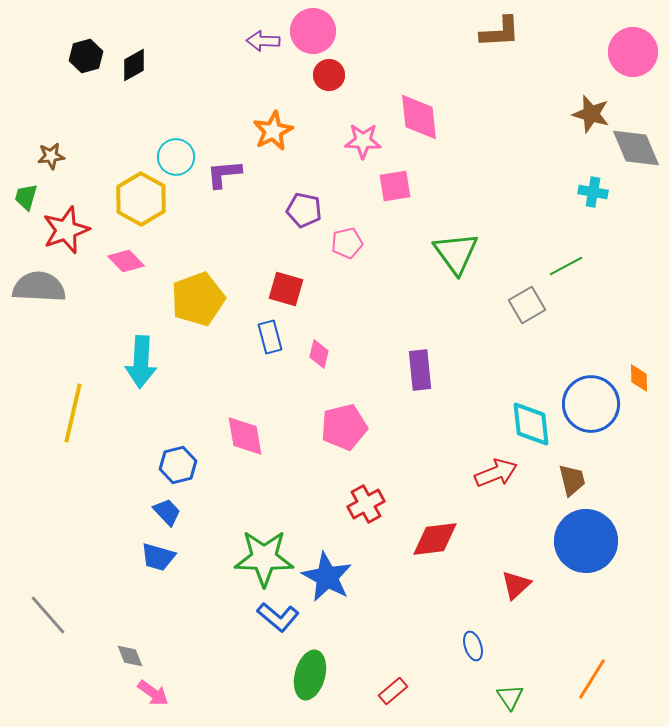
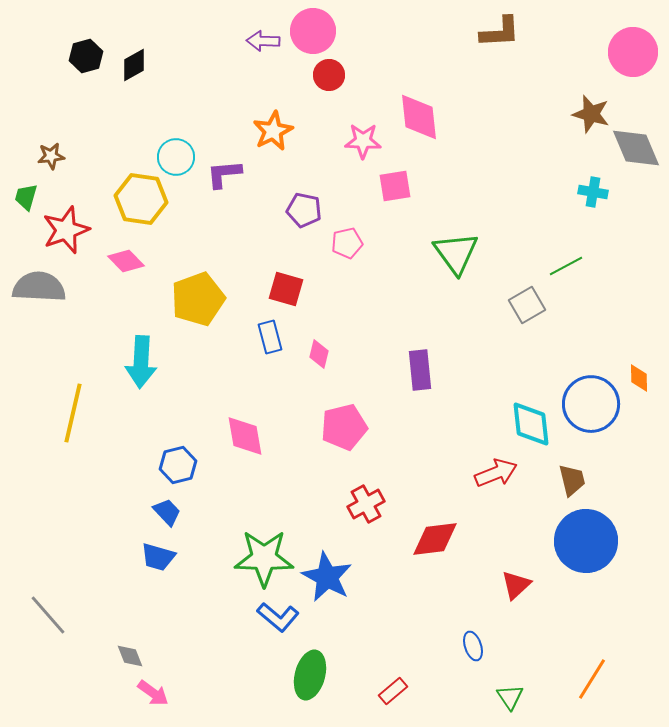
yellow hexagon at (141, 199): rotated 21 degrees counterclockwise
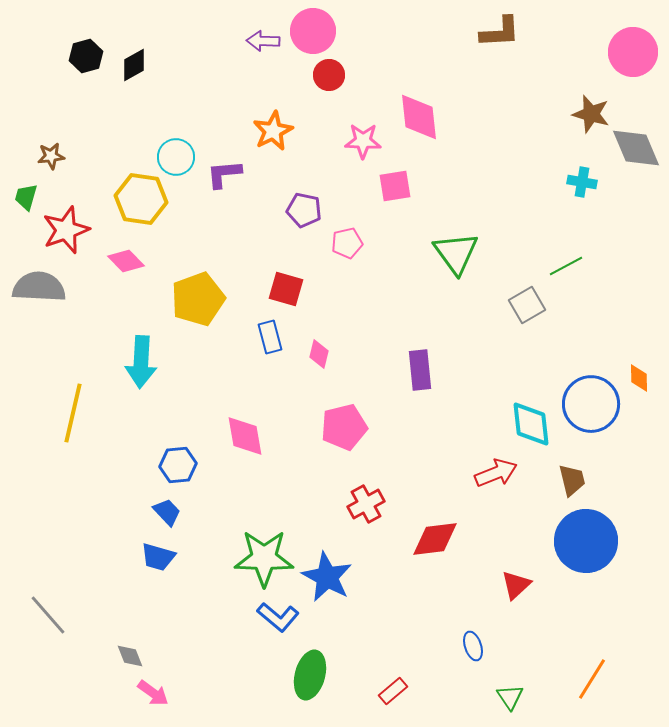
cyan cross at (593, 192): moved 11 px left, 10 px up
blue hexagon at (178, 465): rotated 9 degrees clockwise
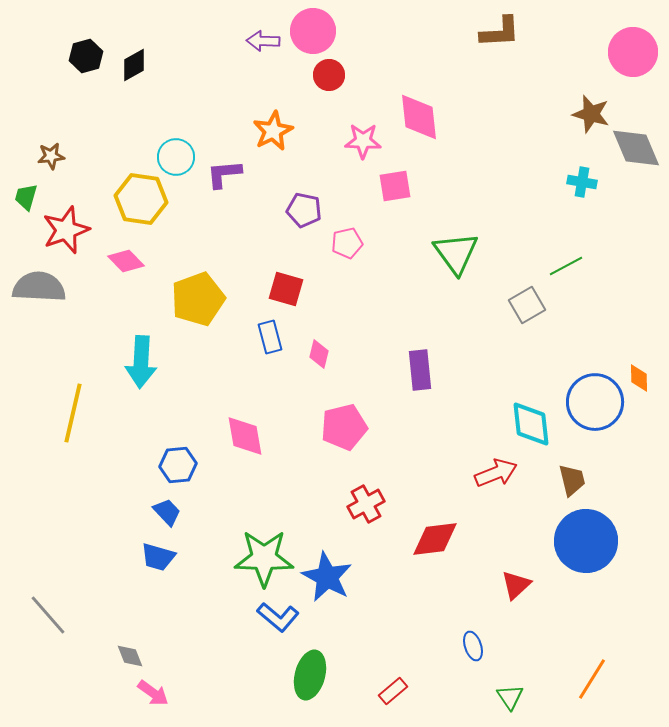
blue circle at (591, 404): moved 4 px right, 2 px up
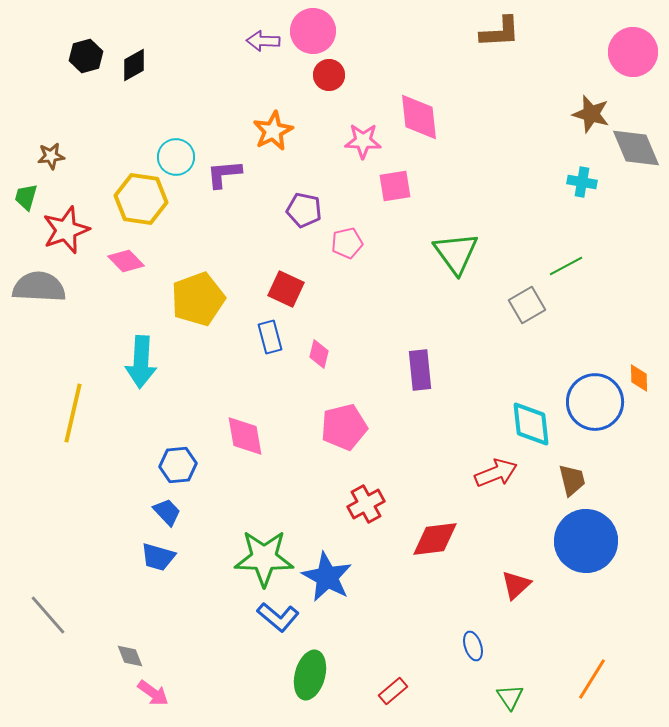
red square at (286, 289): rotated 9 degrees clockwise
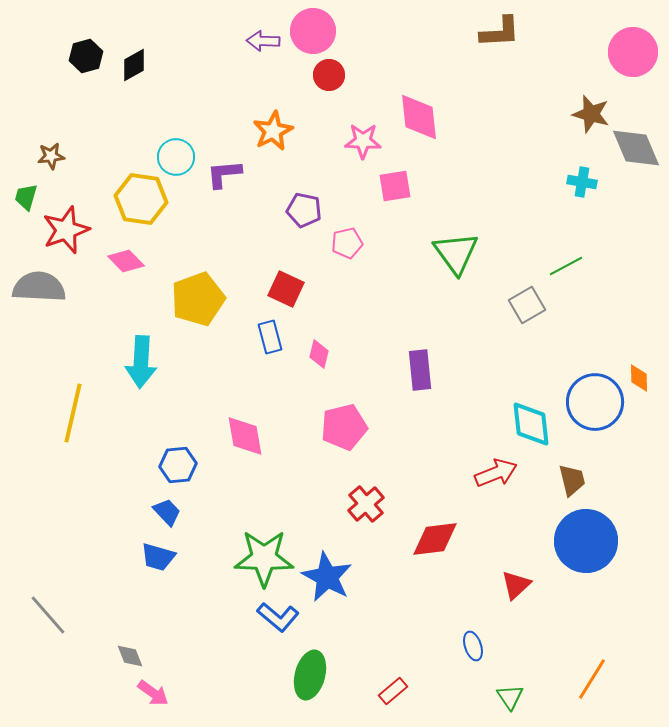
red cross at (366, 504): rotated 12 degrees counterclockwise
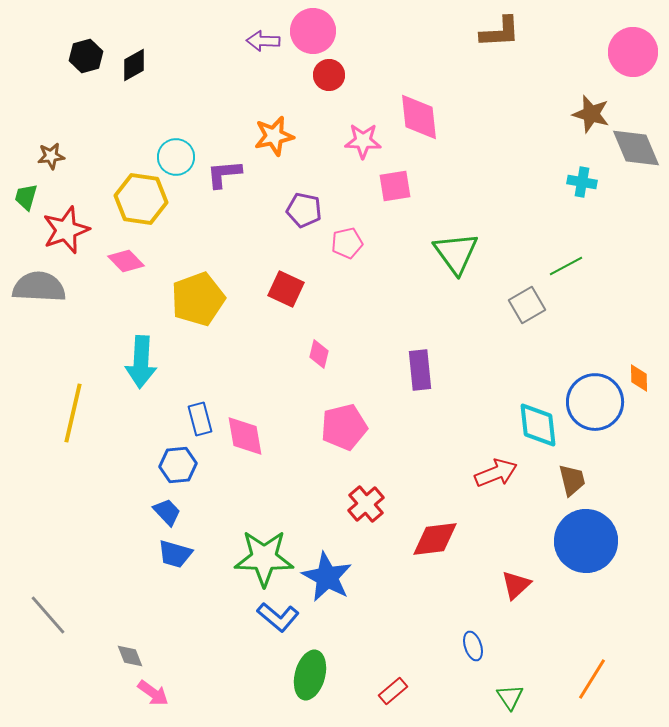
orange star at (273, 131): moved 1 px right, 5 px down; rotated 15 degrees clockwise
blue rectangle at (270, 337): moved 70 px left, 82 px down
cyan diamond at (531, 424): moved 7 px right, 1 px down
blue trapezoid at (158, 557): moved 17 px right, 3 px up
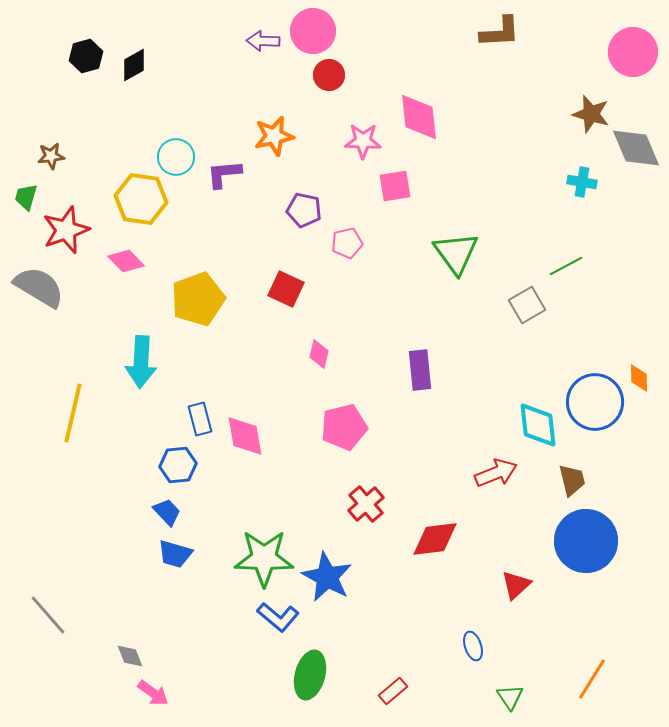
gray semicircle at (39, 287): rotated 28 degrees clockwise
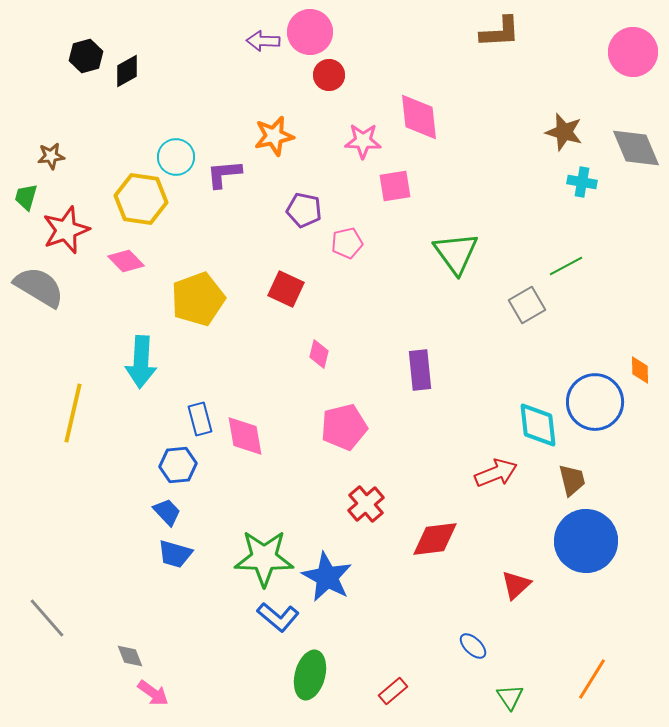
pink circle at (313, 31): moved 3 px left, 1 px down
black diamond at (134, 65): moved 7 px left, 6 px down
brown star at (591, 114): moved 27 px left, 18 px down
orange diamond at (639, 378): moved 1 px right, 8 px up
gray line at (48, 615): moved 1 px left, 3 px down
blue ellipse at (473, 646): rotated 28 degrees counterclockwise
